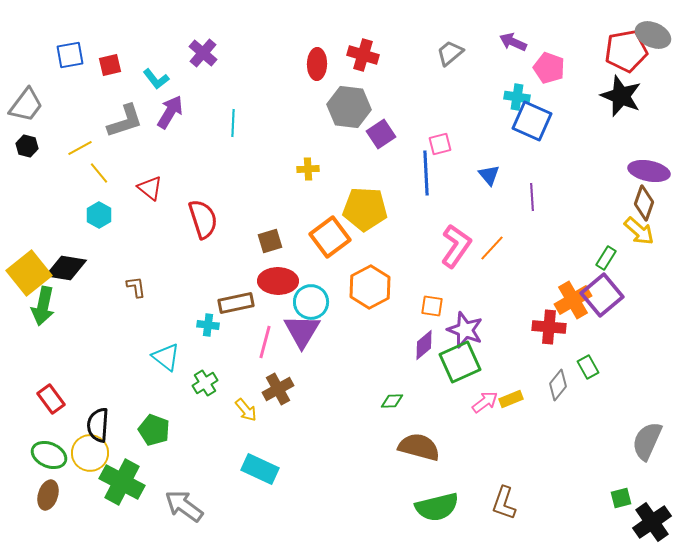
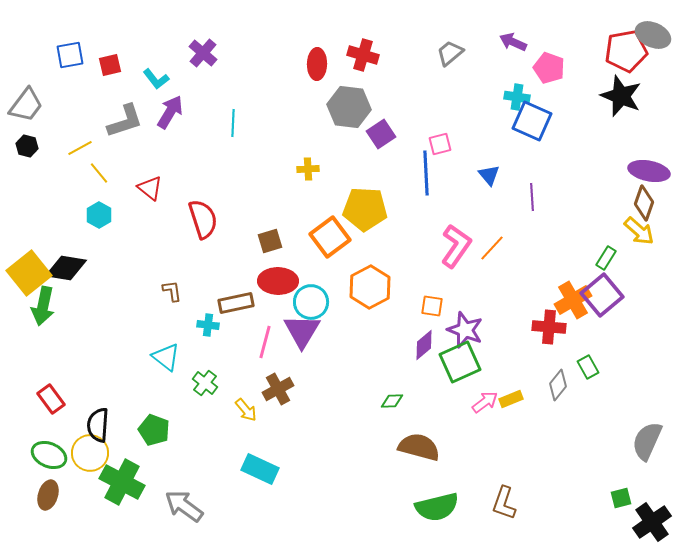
brown L-shape at (136, 287): moved 36 px right, 4 px down
green cross at (205, 383): rotated 20 degrees counterclockwise
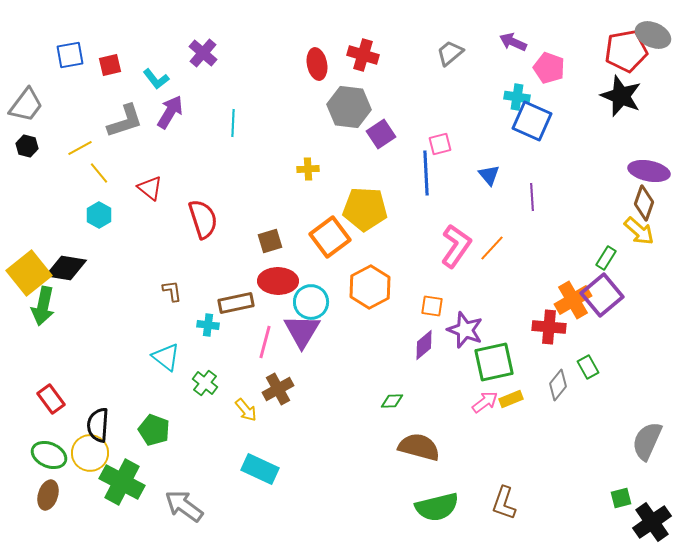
red ellipse at (317, 64): rotated 12 degrees counterclockwise
green square at (460, 362): moved 34 px right; rotated 12 degrees clockwise
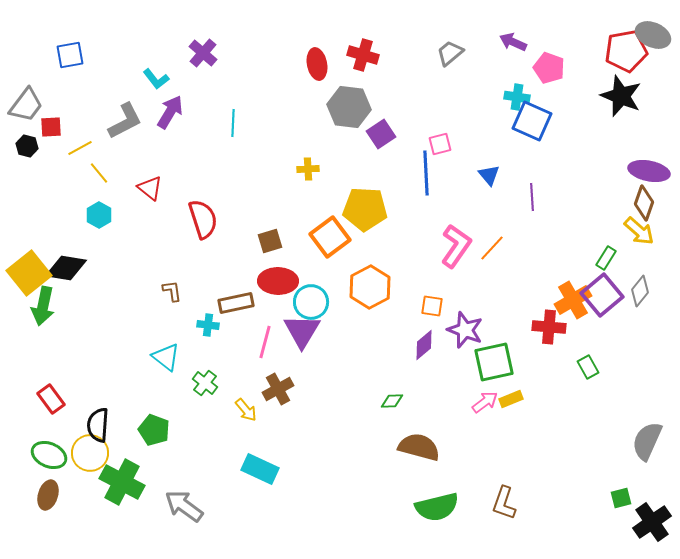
red square at (110, 65): moved 59 px left, 62 px down; rotated 10 degrees clockwise
gray L-shape at (125, 121): rotated 9 degrees counterclockwise
gray diamond at (558, 385): moved 82 px right, 94 px up
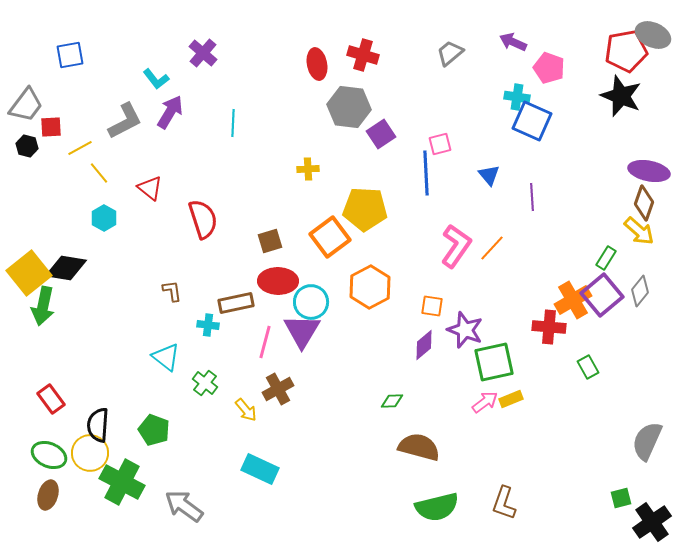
cyan hexagon at (99, 215): moved 5 px right, 3 px down
